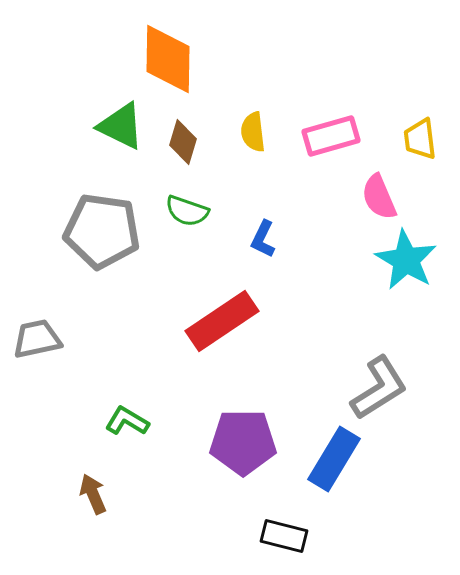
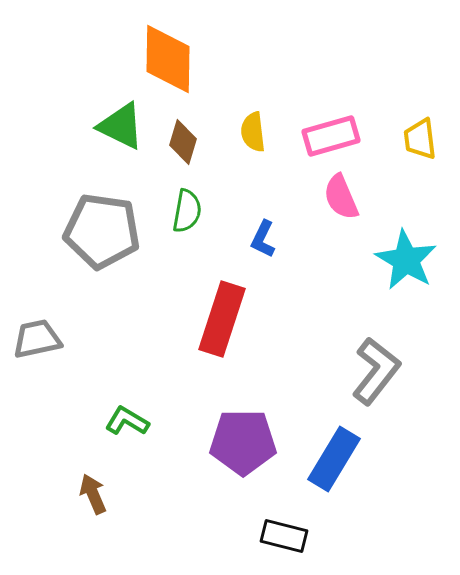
pink semicircle: moved 38 px left
green semicircle: rotated 99 degrees counterclockwise
red rectangle: moved 2 px up; rotated 38 degrees counterclockwise
gray L-shape: moved 3 px left, 17 px up; rotated 20 degrees counterclockwise
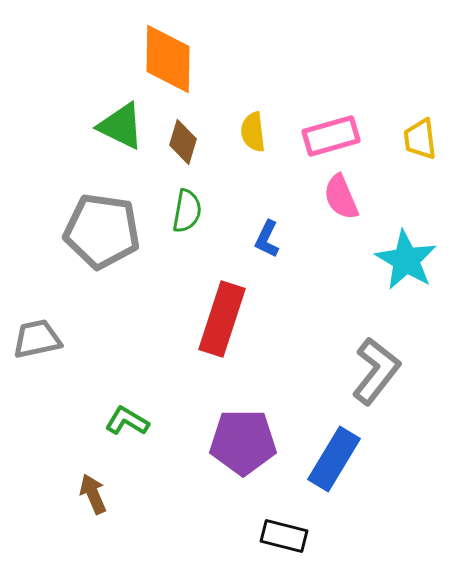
blue L-shape: moved 4 px right
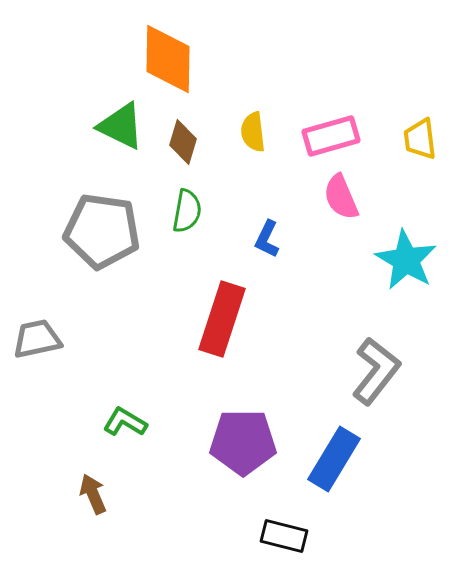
green L-shape: moved 2 px left, 1 px down
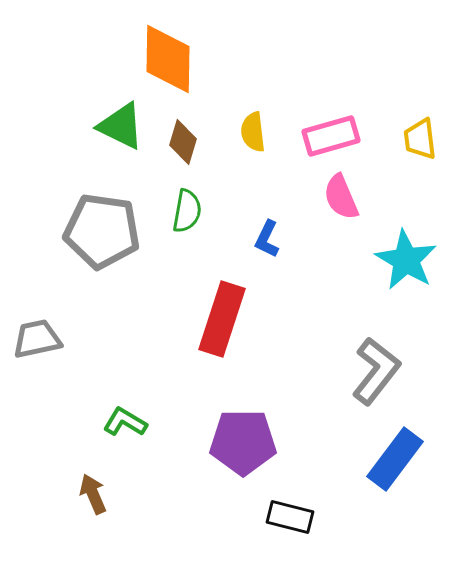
blue rectangle: moved 61 px right; rotated 6 degrees clockwise
black rectangle: moved 6 px right, 19 px up
